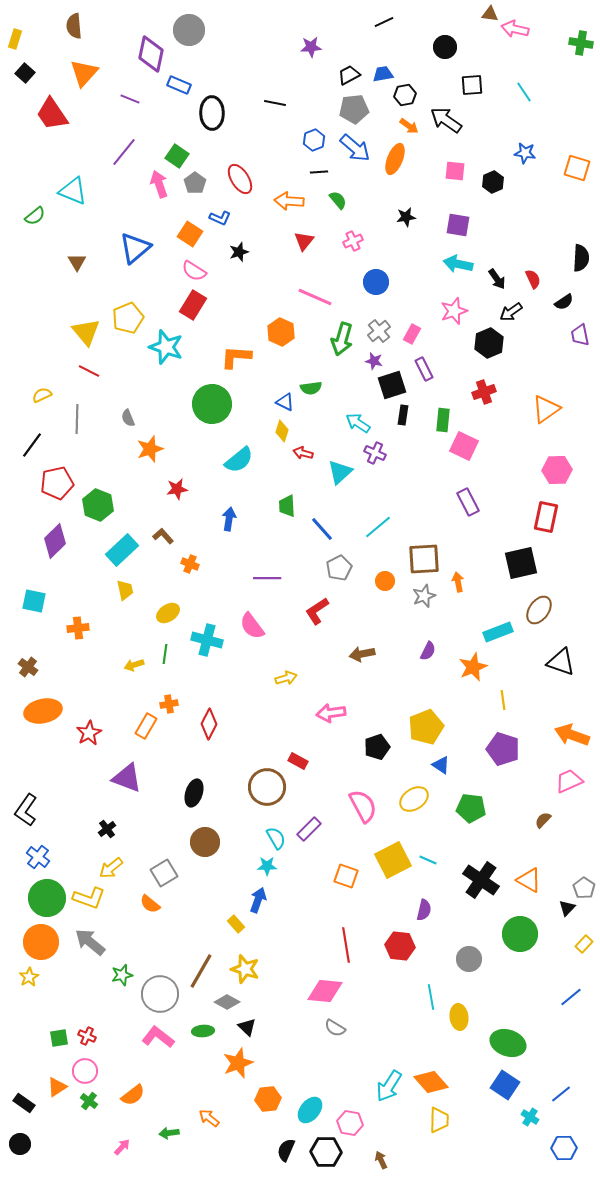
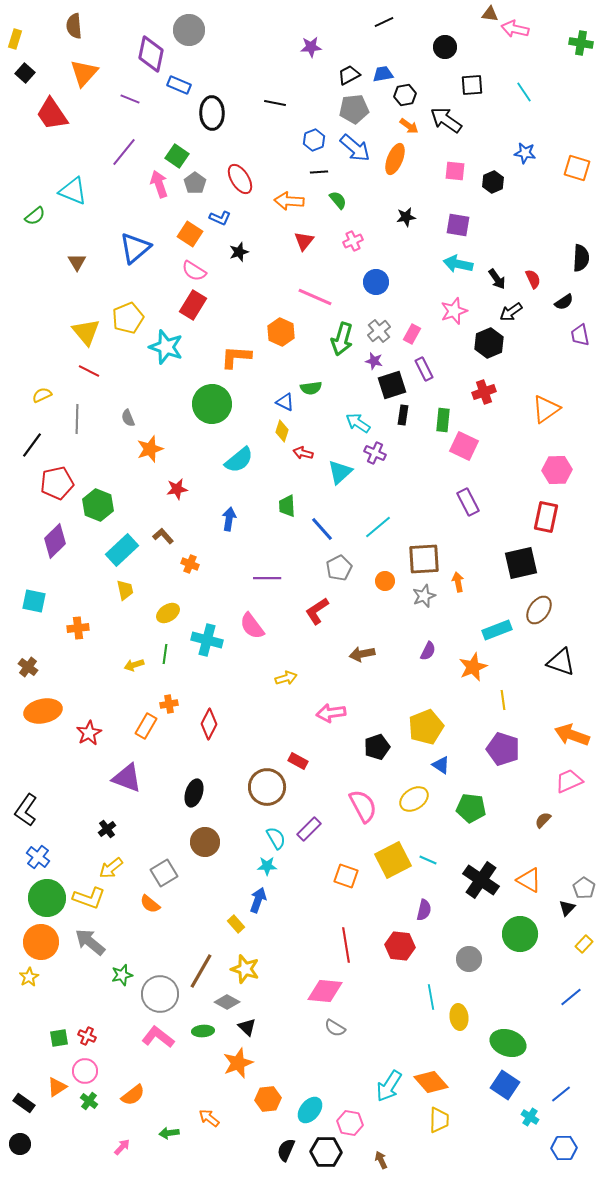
cyan rectangle at (498, 632): moved 1 px left, 2 px up
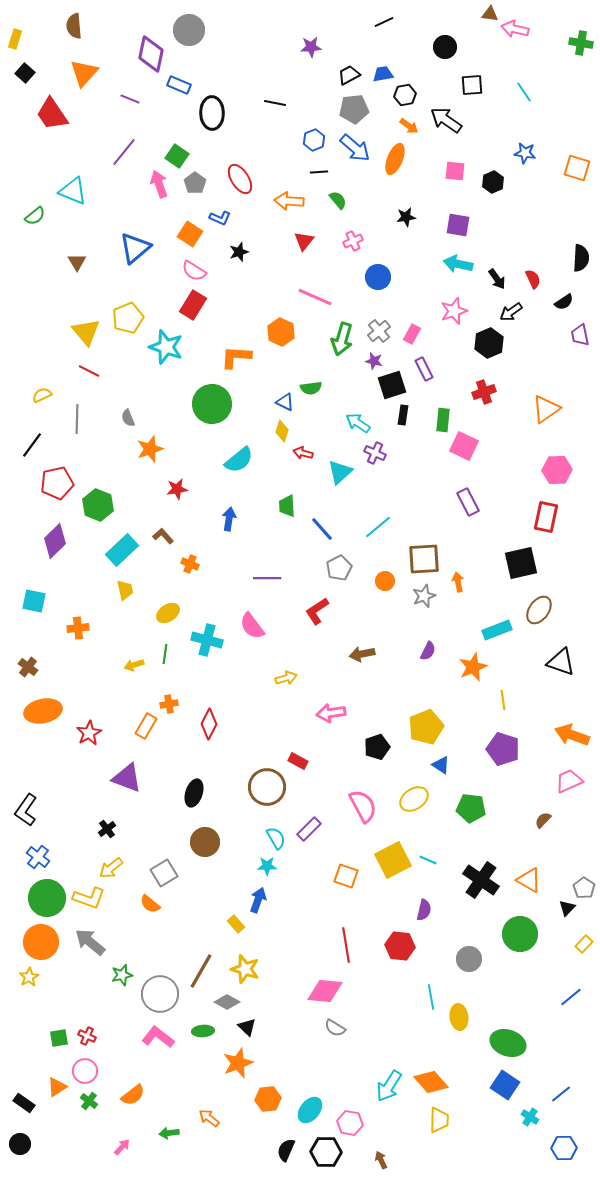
blue circle at (376, 282): moved 2 px right, 5 px up
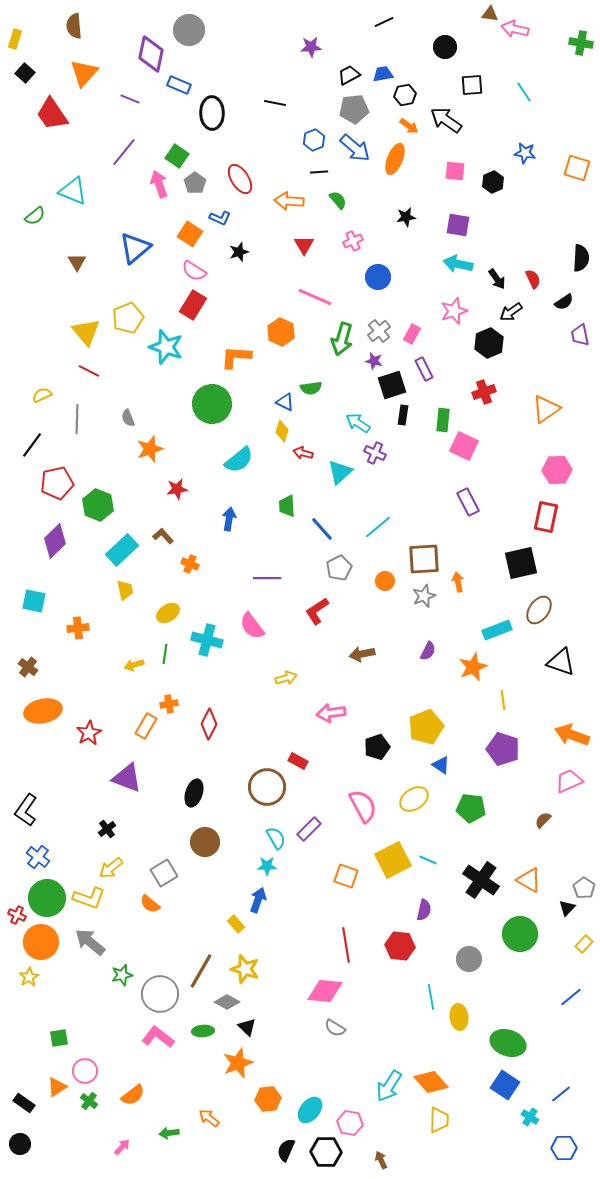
red triangle at (304, 241): moved 4 px down; rotated 10 degrees counterclockwise
red cross at (87, 1036): moved 70 px left, 121 px up
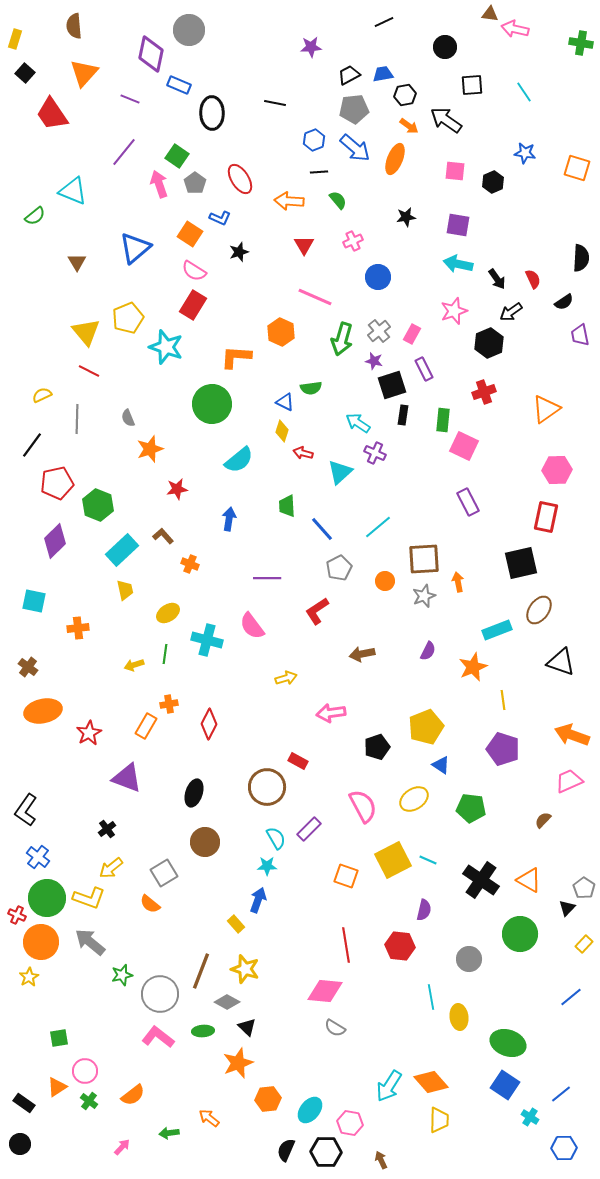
brown line at (201, 971): rotated 9 degrees counterclockwise
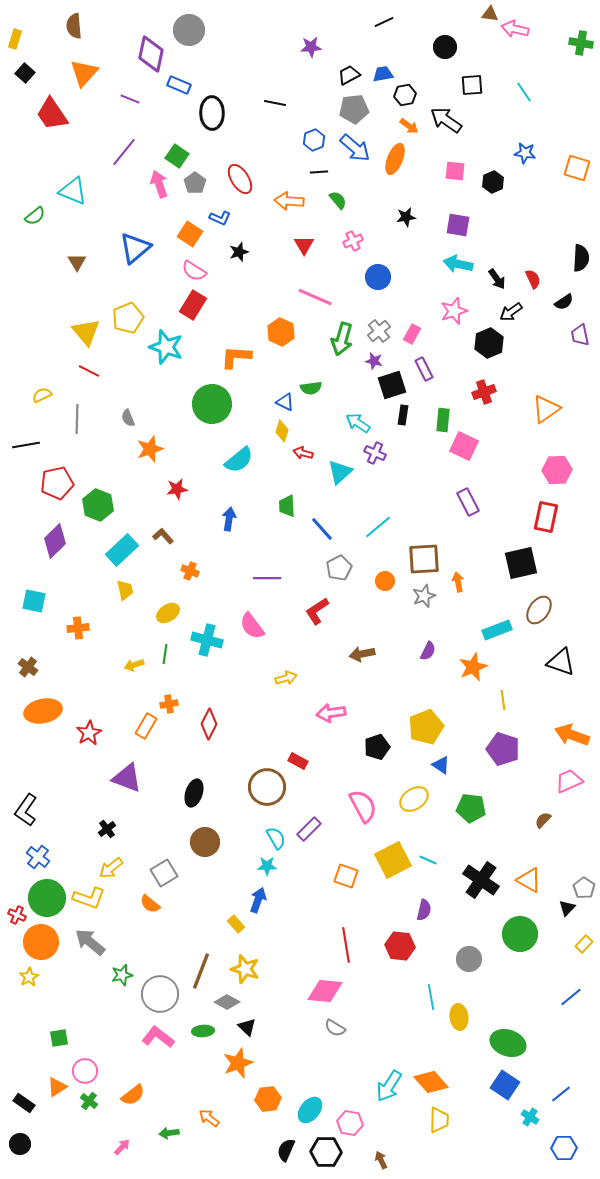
black line at (32, 445): moved 6 px left; rotated 44 degrees clockwise
orange cross at (190, 564): moved 7 px down
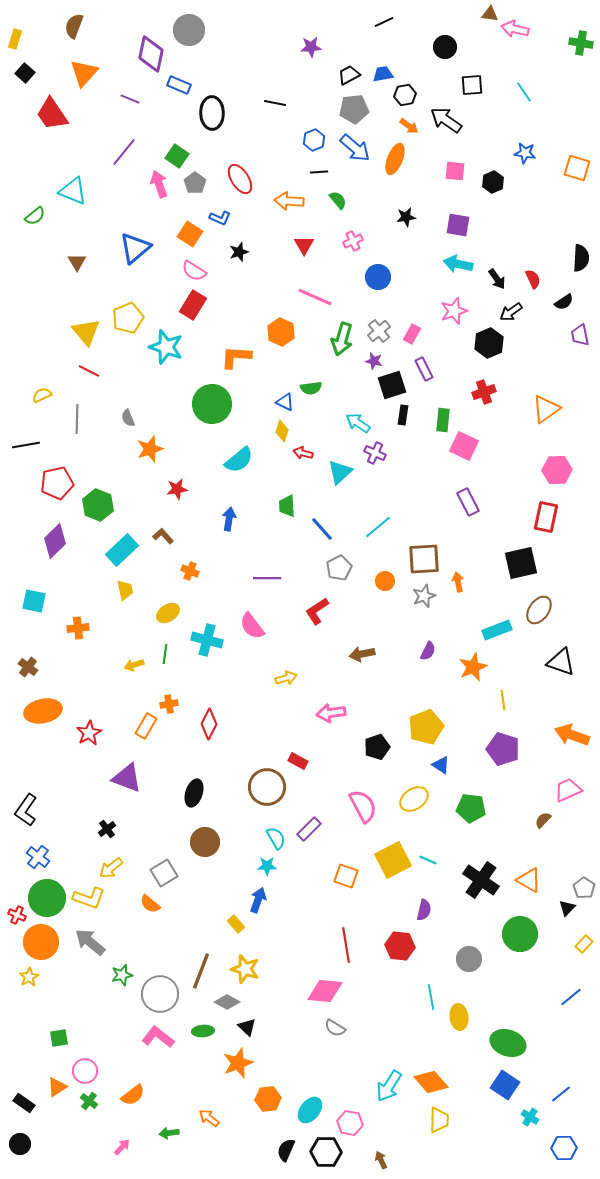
brown semicircle at (74, 26): rotated 25 degrees clockwise
pink trapezoid at (569, 781): moved 1 px left, 9 px down
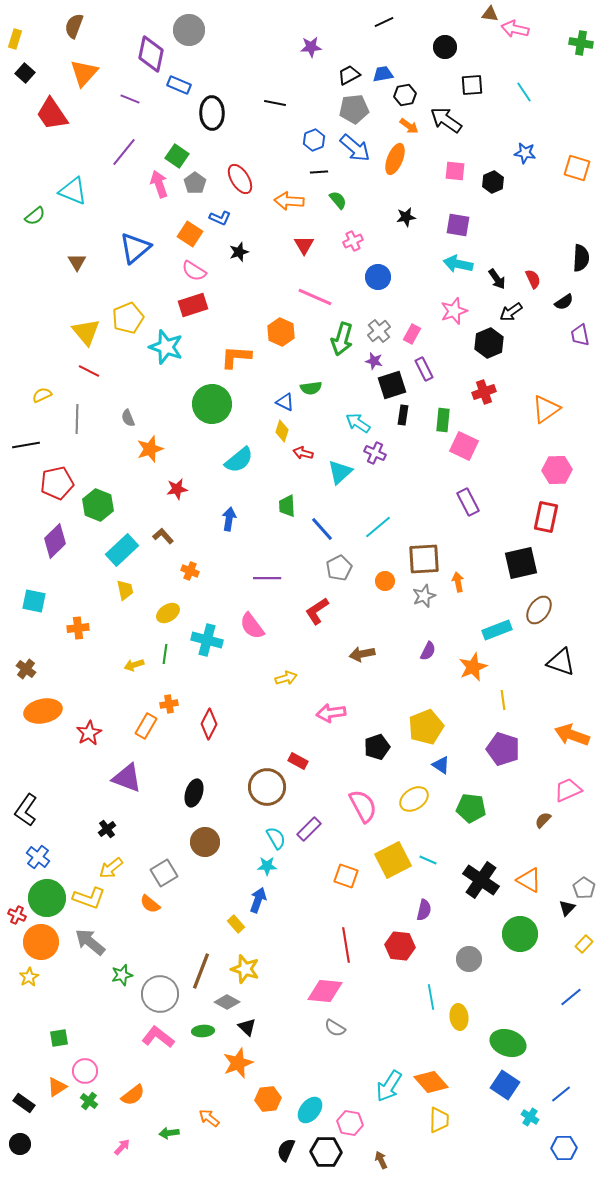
red rectangle at (193, 305): rotated 40 degrees clockwise
brown cross at (28, 667): moved 2 px left, 2 px down
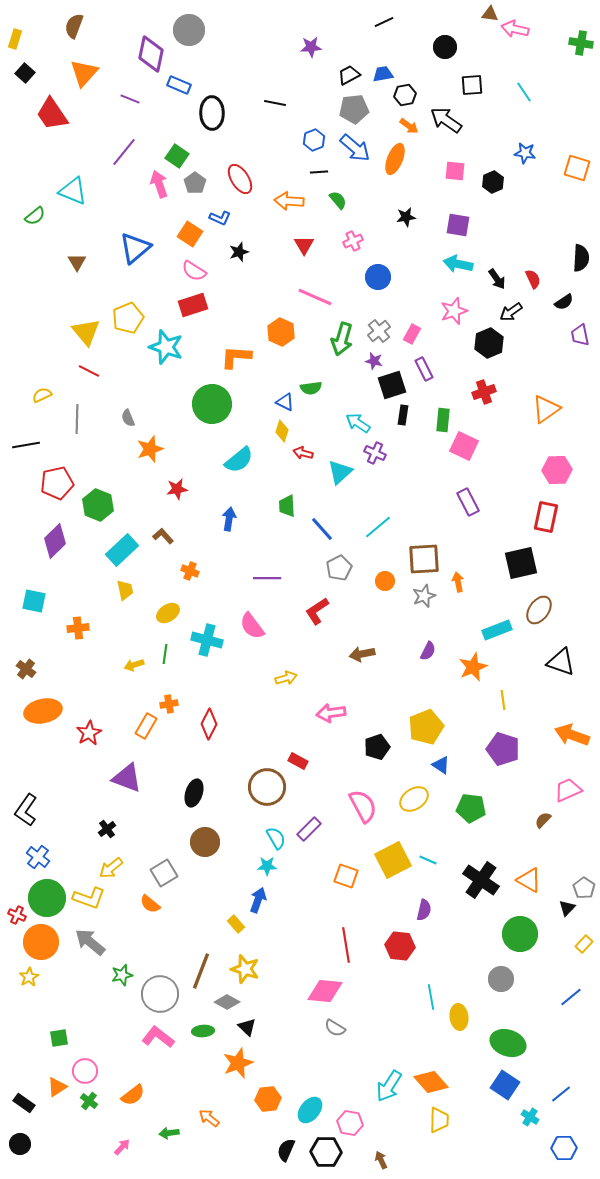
gray circle at (469, 959): moved 32 px right, 20 px down
